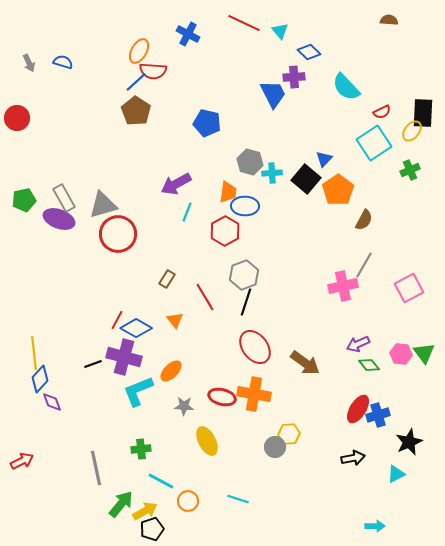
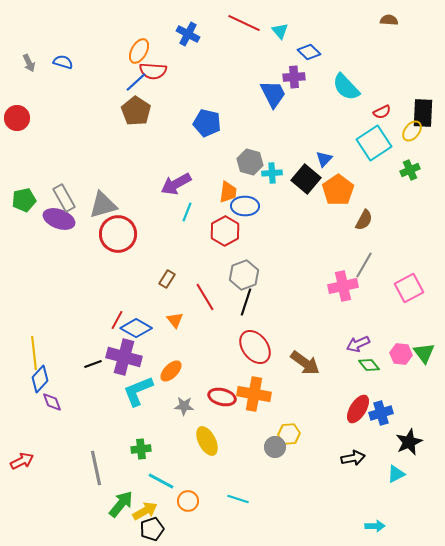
blue cross at (378, 415): moved 3 px right, 2 px up
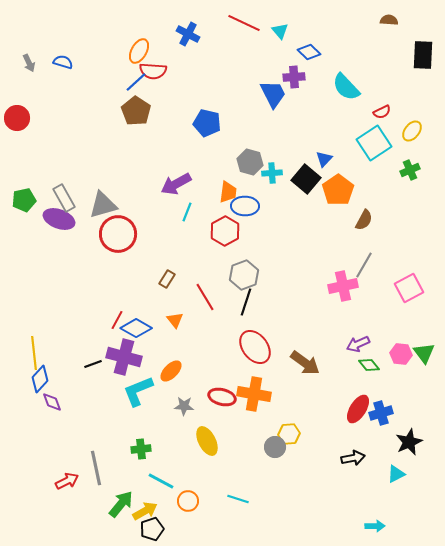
black rectangle at (423, 113): moved 58 px up
red arrow at (22, 461): moved 45 px right, 20 px down
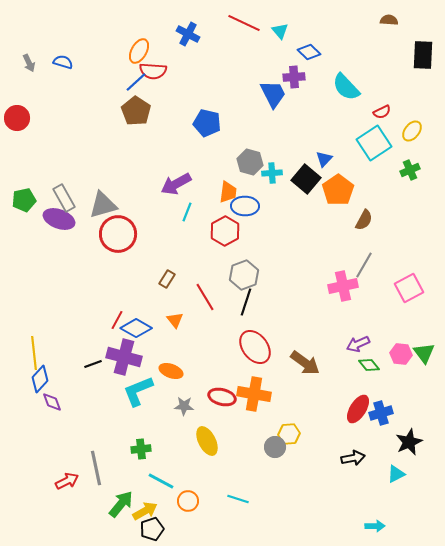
orange ellipse at (171, 371): rotated 65 degrees clockwise
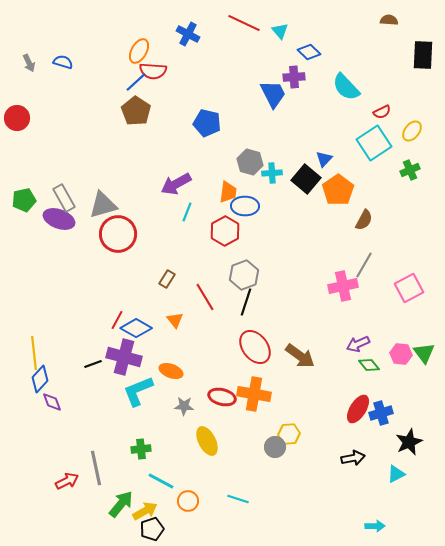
brown arrow at (305, 363): moved 5 px left, 7 px up
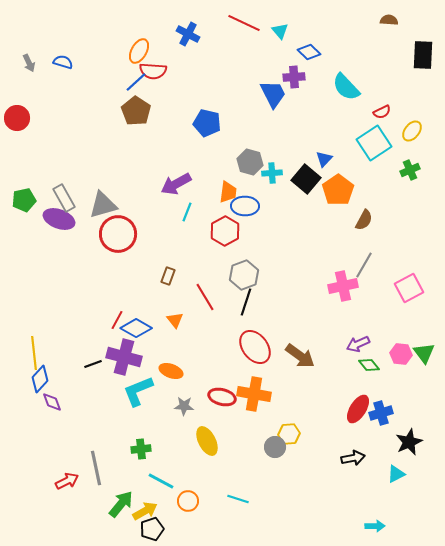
brown rectangle at (167, 279): moved 1 px right, 3 px up; rotated 12 degrees counterclockwise
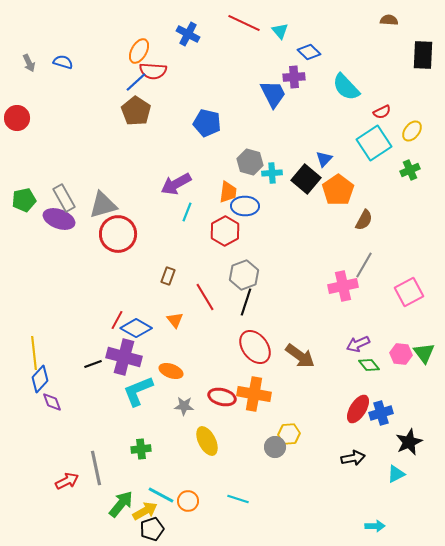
pink square at (409, 288): moved 4 px down
cyan line at (161, 481): moved 14 px down
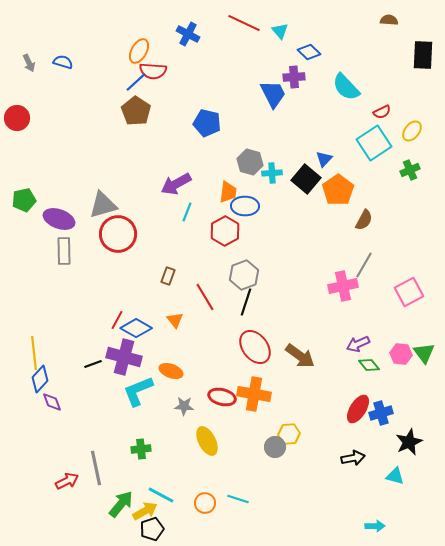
gray rectangle at (64, 198): moved 53 px down; rotated 28 degrees clockwise
cyan triangle at (396, 474): moved 1 px left, 2 px down; rotated 42 degrees clockwise
orange circle at (188, 501): moved 17 px right, 2 px down
